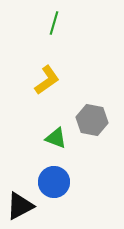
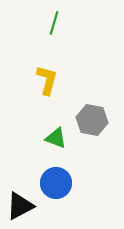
yellow L-shape: rotated 40 degrees counterclockwise
blue circle: moved 2 px right, 1 px down
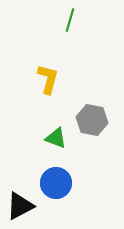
green line: moved 16 px right, 3 px up
yellow L-shape: moved 1 px right, 1 px up
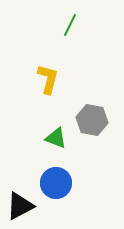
green line: moved 5 px down; rotated 10 degrees clockwise
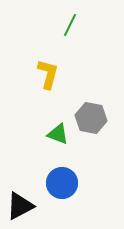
yellow L-shape: moved 5 px up
gray hexagon: moved 1 px left, 2 px up
green triangle: moved 2 px right, 4 px up
blue circle: moved 6 px right
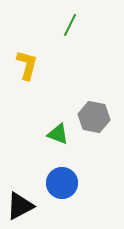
yellow L-shape: moved 21 px left, 9 px up
gray hexagon: moved 3 px right, 1 px up
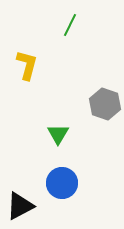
gray hexagon: moved 11 px right, 13 px up; rotated 8 degrees clockwise
green triangle: rotated 40 degrees clockwise
